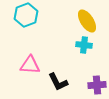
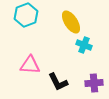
yellow ellipse: moved 16 px left, 1 px down
cyan cross: rotated 14 degrees clockwise
purple cross: moved 3 px left, 2 px up
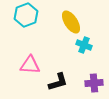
black L-shape: rotated 80 degrees counterclockwise
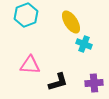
cyan cross: moved 1 px up
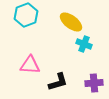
yellow ellipse: rotated 20 degrees counterclockwise
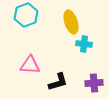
yellow ellipse: rotated 35 degrees clockwise
cyan cross: rotated 14 degrees counterclockwise
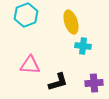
cyan cross: moved 1 px left, 2 px down
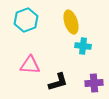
cyan hexagon: moved 5 px down
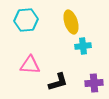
cyan hexagon: rotated 15 degrees clockwise
cyan cross: rotated 14 degrees counterclockwise
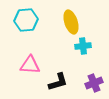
purple cross: rotated 18 degrees counterclockwise
